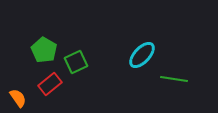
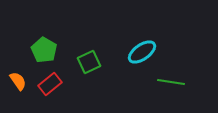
cyan ellipse: moved 3 px up; rotated 12 degrees clockwise
green square: moved 13 px right
green line: moved 3 px left, 3 px down
orange semicircle: moved 17 px up
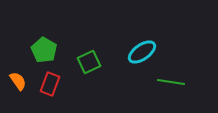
red rectangle: rotated 30 degrees counterclockwise
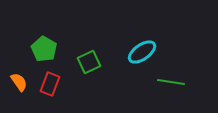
green pentagon: moved 1 px up
orange semicircle: moved 1 px right, 1 px down
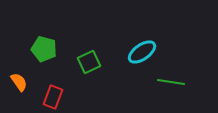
green pentagon: rotated 15 degrees counterclockwise
red rectangle: moved 3 px right, 13 px down
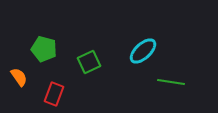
cyan ellipse: moved 1 px right, 1 px up; rotated 8 degrees counterclockwise
orange semicircle: moved 5 px up
red rectangle: moved 1 px right, 3 px up
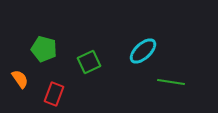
orange semicircle: moved 1 px right, 2 px down
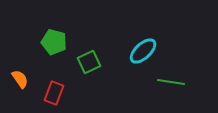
green pentagon: moved 10 px right, 7 px up
red rectangle: moved 1 px up
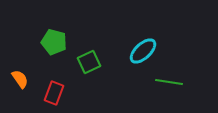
green line: moved 2 px left
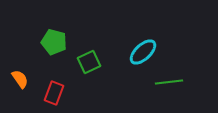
cyan ellipse: moved 1 px down
green line: rotated 16 degrees counterclockwise
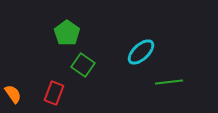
green pentagon: moved 13 px right, 9 px up; rotated 20 degrees clockwise
cyan ellipse: moved 2 px left
green square: moved 6 px left, 3 px down; rotated 30 degrees counterclockwise
orange semicircle: moved 7 px left, 15 px down
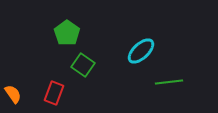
cyan ellipse: moved 1 px up
